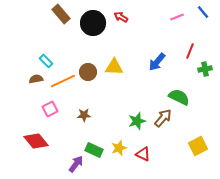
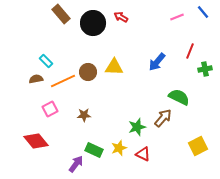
green star: moved 6 px down
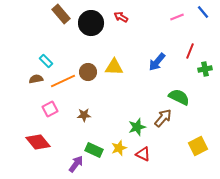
black circle: moved 2 px left
red diamond: moved 2 px right, 1 px down
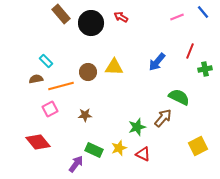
orange line: moved 2 px left, 5 px down; rotated 10 degrees clockwise
brown star: moved 1 px right
